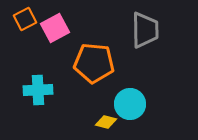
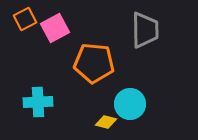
cyan cross: moved 12 px down
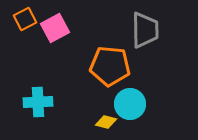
orange pentagon: moved 16 px right, 3 px down
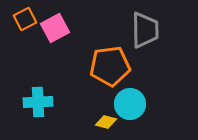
orange pentagon: rotated 12 degrees counterclockwise
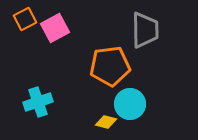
cyan cross: rotated 16 degrees counterclockwise
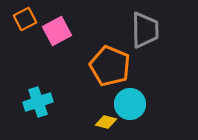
pink square: moved 2 px right, 3 px down
orange pentagon: rotated 30 degrees clockwise
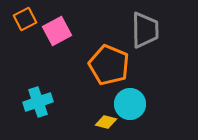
orange pentagon: moved 1 px left, 1 px up
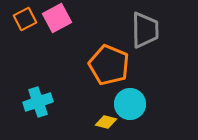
pink square: moved 13 px up
